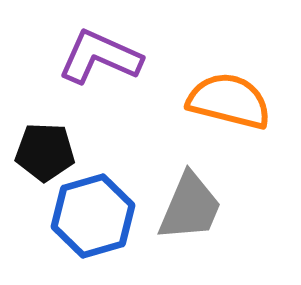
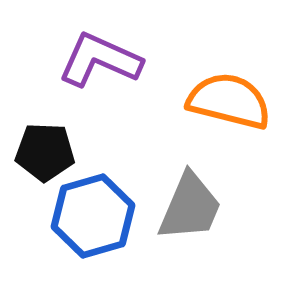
purple L-shape: moved 3 px down
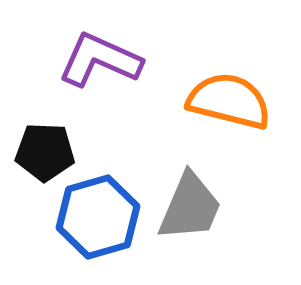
blue hexagon: moved 5 px right, 1 px down
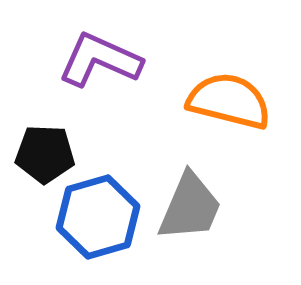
black pentagon: moved 2 px down
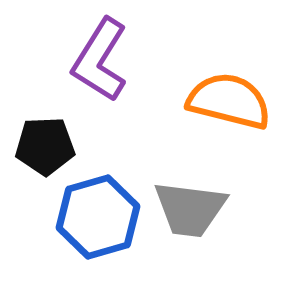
purple L-shape: rotated 82 degrees counterclockwise
black pentagon: moved 8 px up; rotated 4 degrees counterclockwise
gray trapezoid: moved 2 px down; rotated 74 degrees clockwise
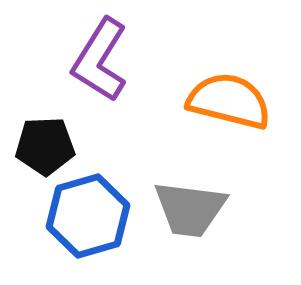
blue hexagon: moved 10 px left, 1 px up
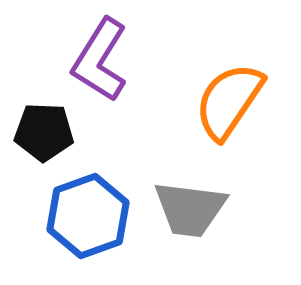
orange semicircle: rotated 70 degrees counterclockwise
black pentagon: moved 1 px left, 14 px up; rotated 4 degrees clockwise
blue hexagon: rotated 4 degrees counterclockwise
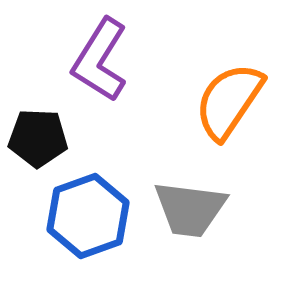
black pentagon: moved 6 px left, 6 px down
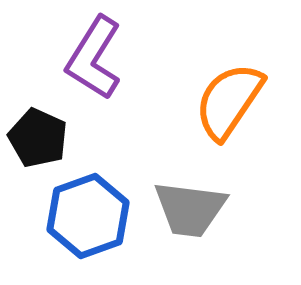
purple L-shape: moved 6 px left, 2 px up
black pentagon: rotated 22 degrees clockwise
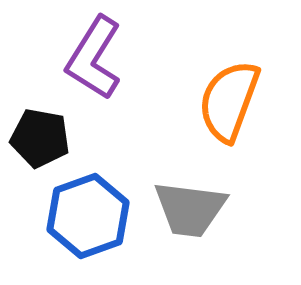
orange semicircle: rotated 14 degrees counterclockwise
black pentagon: moved 2 px right; rotated 14 degrees counterclockwise
